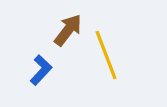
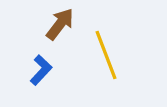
brown arrow: moved 8 px left, 6 px up
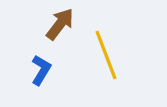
blue L-shape: rotated 12 degrees counterclockwise
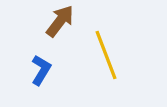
brown arrow: moved 3 px up
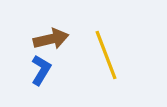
brown arrow: moved 9 px left, 18 px down; rotated 40 degrees clockwise
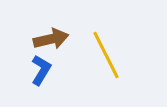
yellow line: rotated 6 degrees counterclockwise
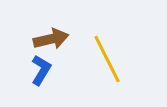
yellow line: moved 1 px right, 4 px down
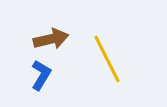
blue L-shape: moved 5 px down
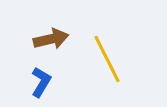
blue L-shape: moved 7 px down
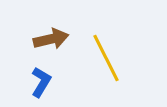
yellow line: moved 1 px left, 1 px up
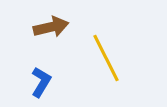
brown arrow: moved 12 px up
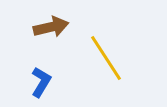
yellow line: rotated 6 degrees counterclockwise
